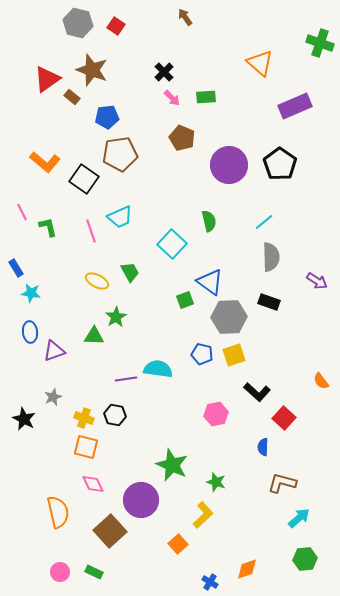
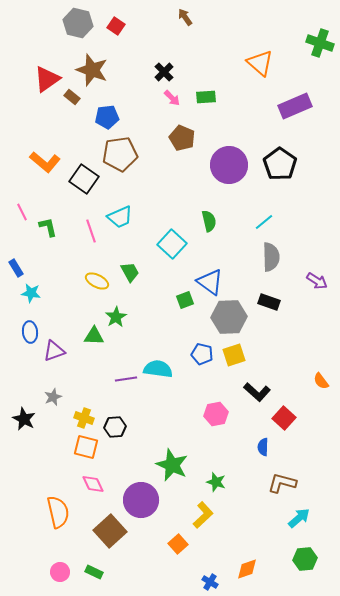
black hexagon at (115, 415): moved 12 px down; rotated 15 degrees counterclockwise
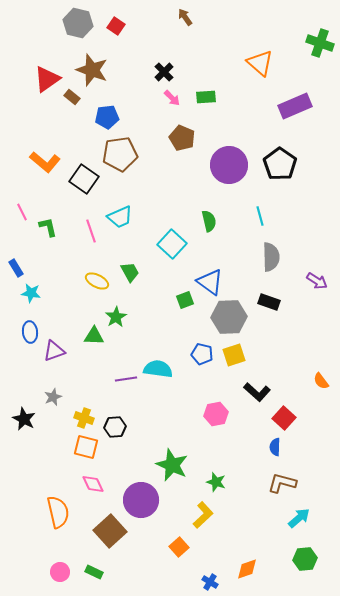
cyan line at (264, 222): moved 4 px left, 6 px up; rotated 66 degrees counterclockwise
blue semicircle at (263, 447): moved 12 px right
orange square at (178, 544): moved 1 px right, 3 px down
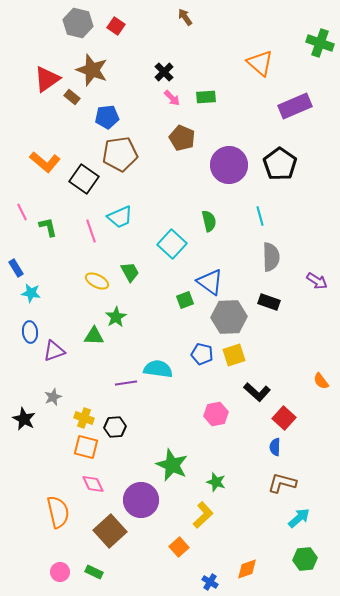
purple line at (126, 379): moved 4 px down
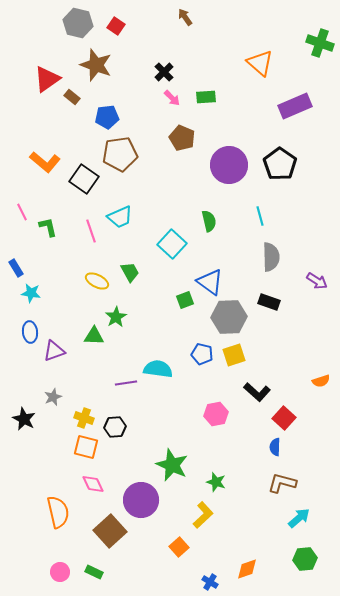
brown star at (92, 70): moved 4 px right, 5 px up
orange semicircle at (321, 381): rotated 72 degrees counterclockwise
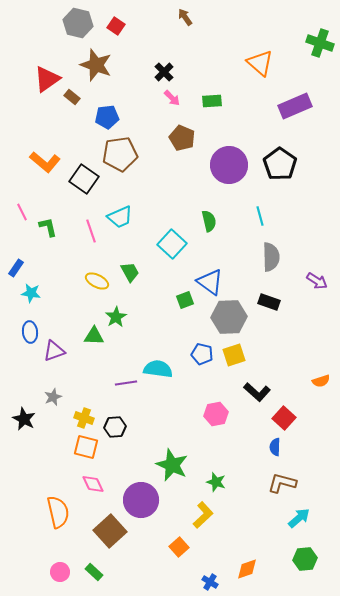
green rectangle at (206, 97): moved 6 px right, 4 px down
blue rectangle at (16, 268): rotated 66 degrees clockwise
green rectangle at (94, 572): rotated 18 degrees clockwise
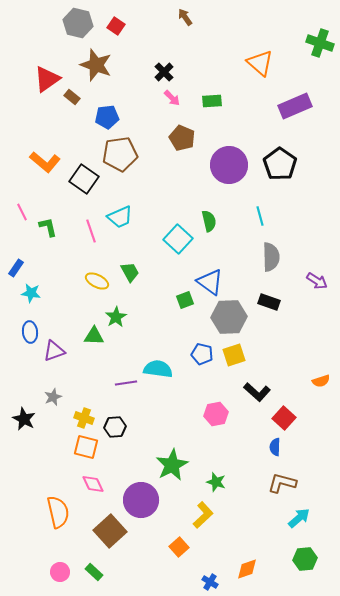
cyan square at (172, 244): moved 6 px right, 5 px up
green star at (172, 465): rotated 20 degrees clockwise
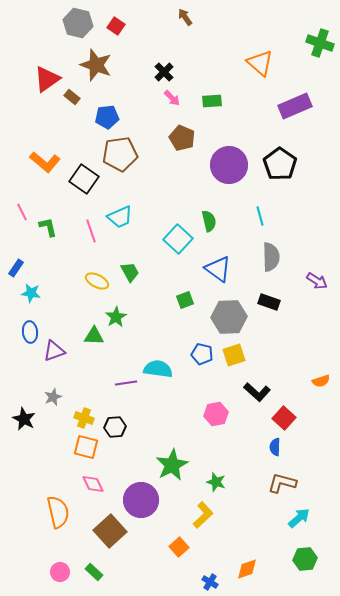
blue triangle at (210, 282): moved 8 px right, 13 px up
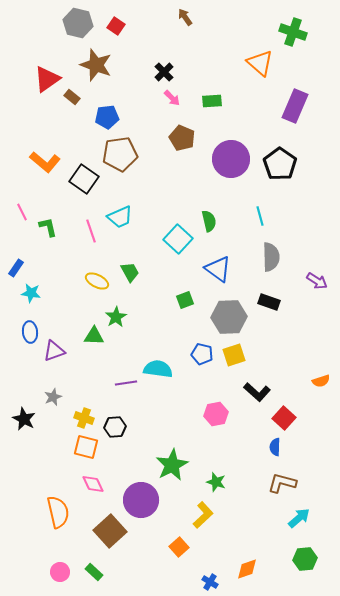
green cross at (320, 43): moved 27 px left, 11 px up
purple rectangle at (295, 106): rotated 44 degrees counterclockwise
purple circle at (229, 165): moved 2 px right, 6 px up
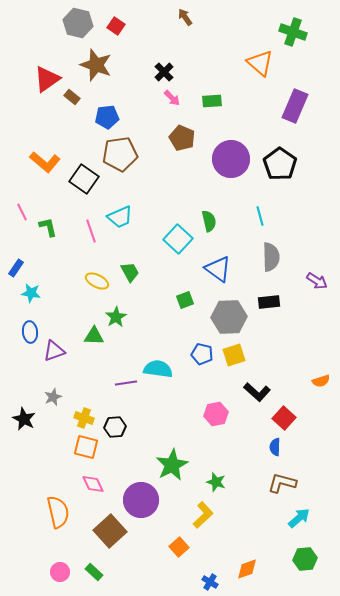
black rectangle at (269, 302): rotated 25 degrees counterclockwise
